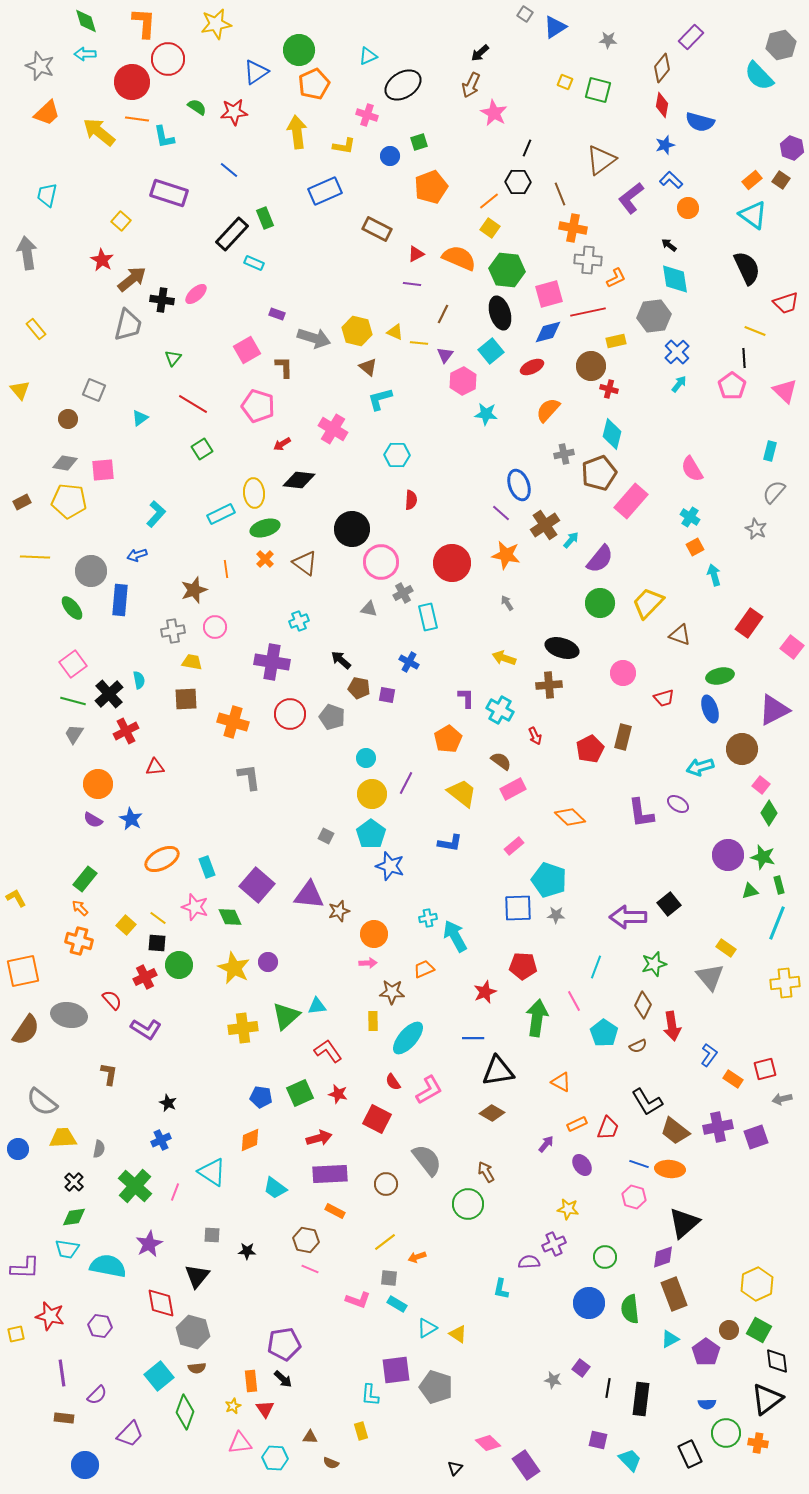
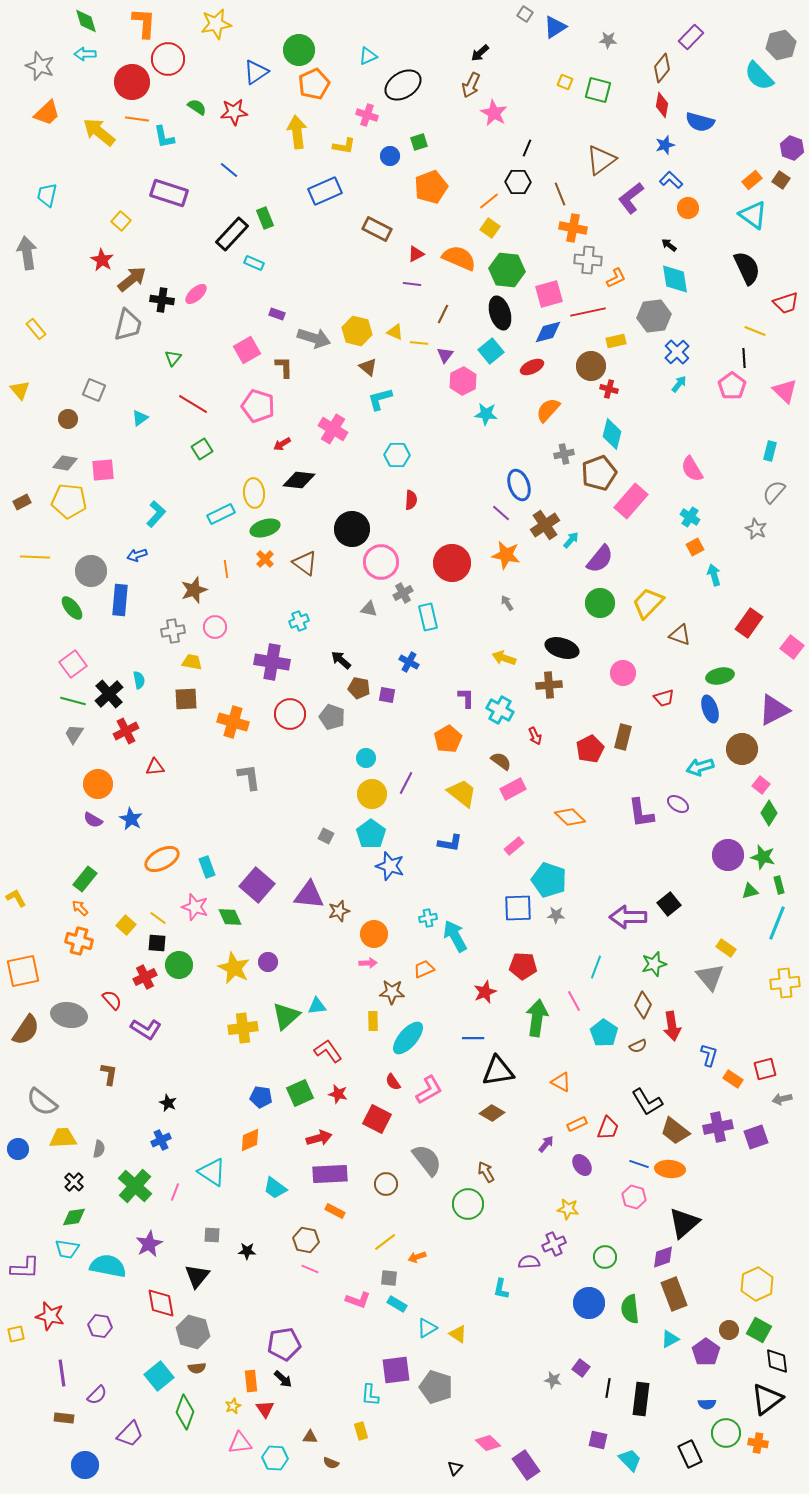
blue L-shape at (709, 1055): rotated 20 degrees counterclockwise
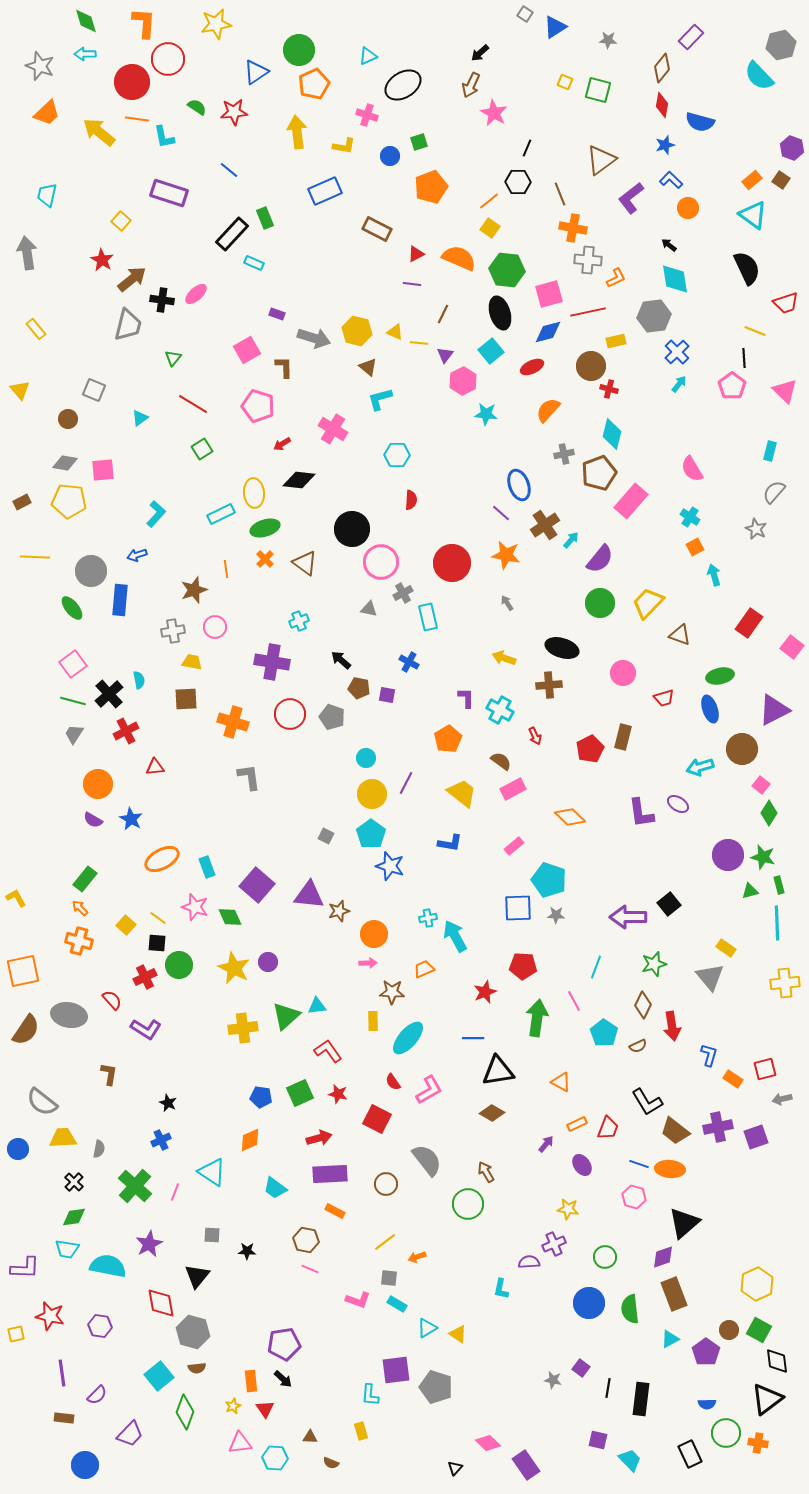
cyan line at (777, 923): rotated 24 degrees counterclockwise
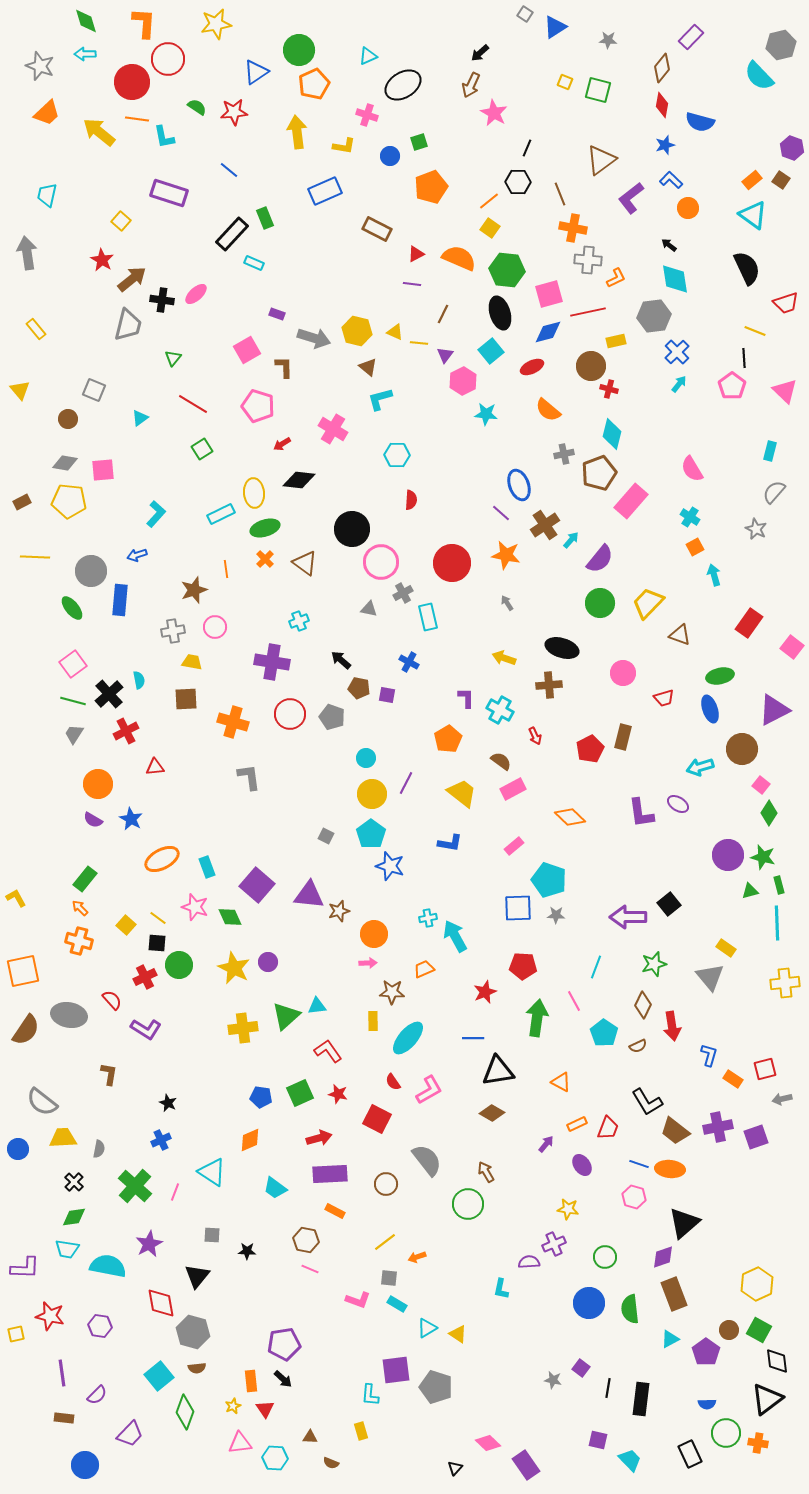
orange semicircle at (548, 410): rotated 92 degrees counterclockwise
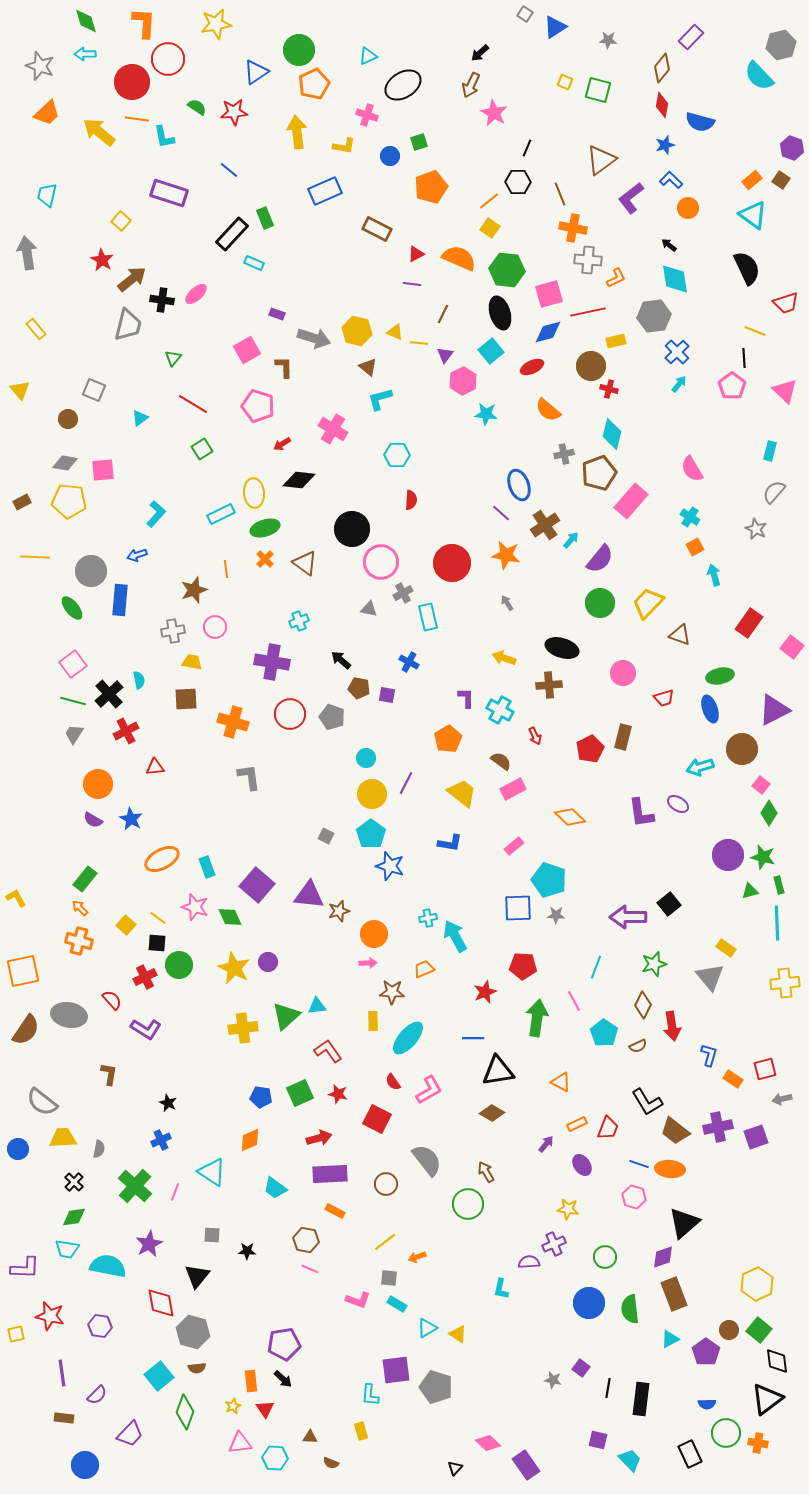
green square at (759, 1330): rotated 10 degrees clockwise
